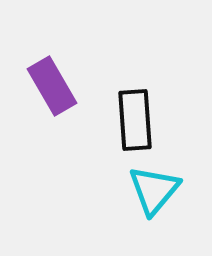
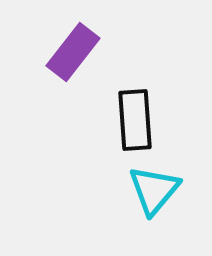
purple rectangle: moved 21 px right, 34 px up; rotated 68 degrees clockwise
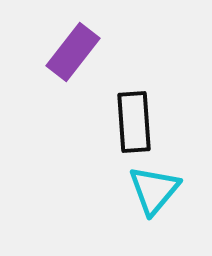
black rectangle: moved 1 px left, 2 px down
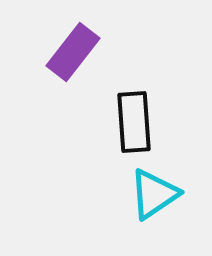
cyan triangle: moved 4 px down; rotated 16 degrees clockwise
